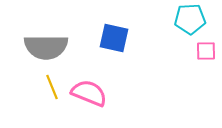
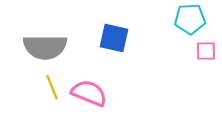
gray semicircle: moved 1 px left
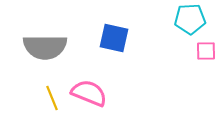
yellow line: moved 11 px down
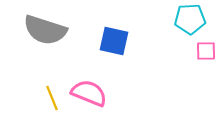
blue square: moved 3 px down
gray semicircle: moved 17 px up; rotated 18 degrees clockwise
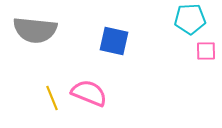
gray semicircle: moved 10 px left; rotated 12 degrees counterclockwise
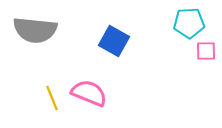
cyan pentagon: moved 1 px left, 4 px down
blue square: rotated 16 degrees clockwise
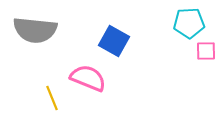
pink semicircle: moved 1 px left, 15 px up
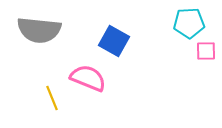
gray semicircle: moved 4 px right
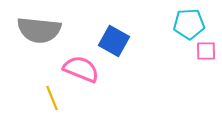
cyan pentagon: moved 1 px down
pink semicircle: moved 7 px left, 9 px up
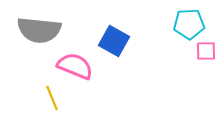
pink semicircle: moved 6 px left, 3 px up
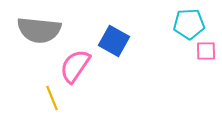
pink semicircle: rotated 78 degrees counterclockwise
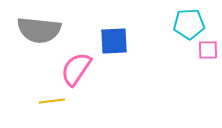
blue square: rotated 32 degrees counterclockwise
pink square: moved 2 px right, 1 px up
pink semicircle: moved 1 px right, 3 px down
yellow line: moved 3 px down; rotated 75 degrees counterclockwise
